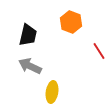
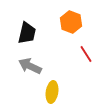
black trapezoid: moved 1 px left, 2 px up
red line: moved 13 px left, 3 px down
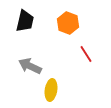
orange hexagon: moved 3 px left, 1 px down
black trapezoid: moved 2 px left, 12 px up
yellow ellipse: moved 1 px left, 2 px up
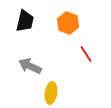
yellow ellipse: moved 3 px down
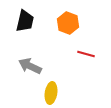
red line: rotated 42 degrees counterclockwise
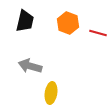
red line: moved 12 px right, 21 px up
gray arrow: rotated 10 degrees counterclockwise
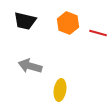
black trapezoid: rotated 90 degrees clockwise
yellow ellipse: moved 9 px right, 3 px up
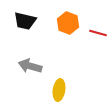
yellow ellipse: moved 1 px left
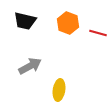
gray arrow: rotated 135 degrees clockwise
